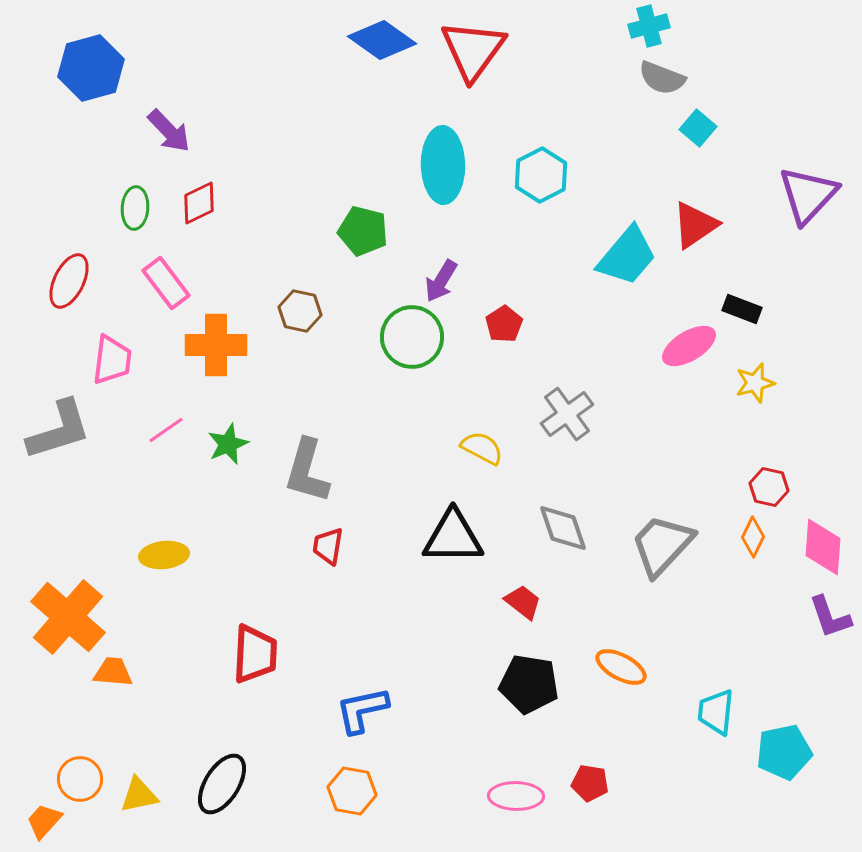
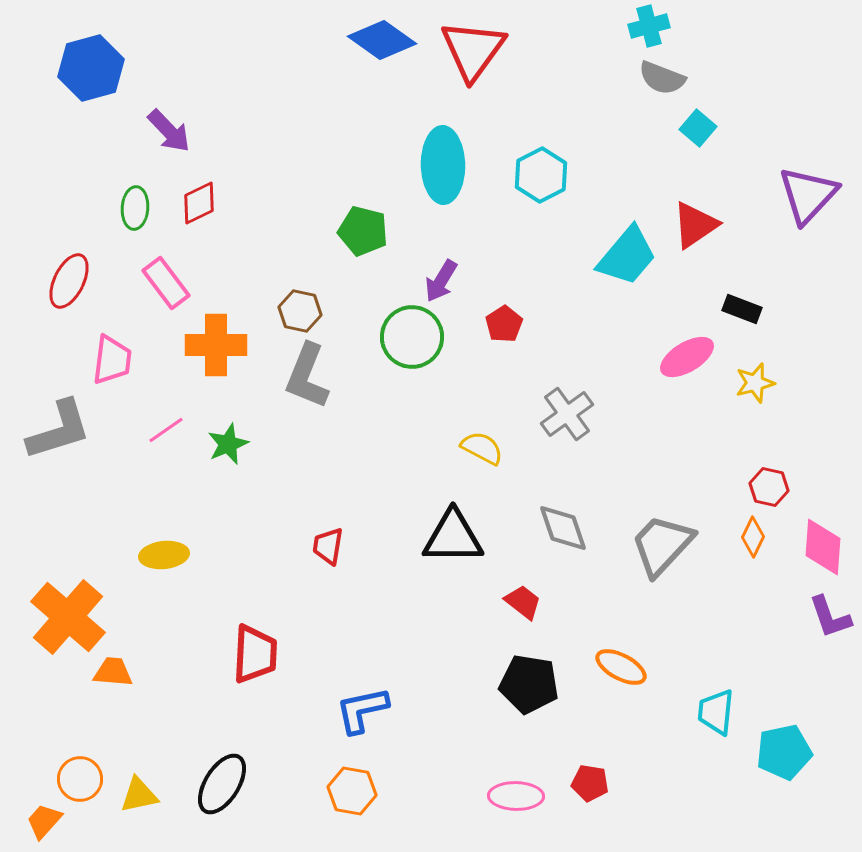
pink ellipse at (689, 346): moved 2 px left, 11 px down
gray L-shape at (307, 471): moved 95 px up; rotated 6 degrees clockwise
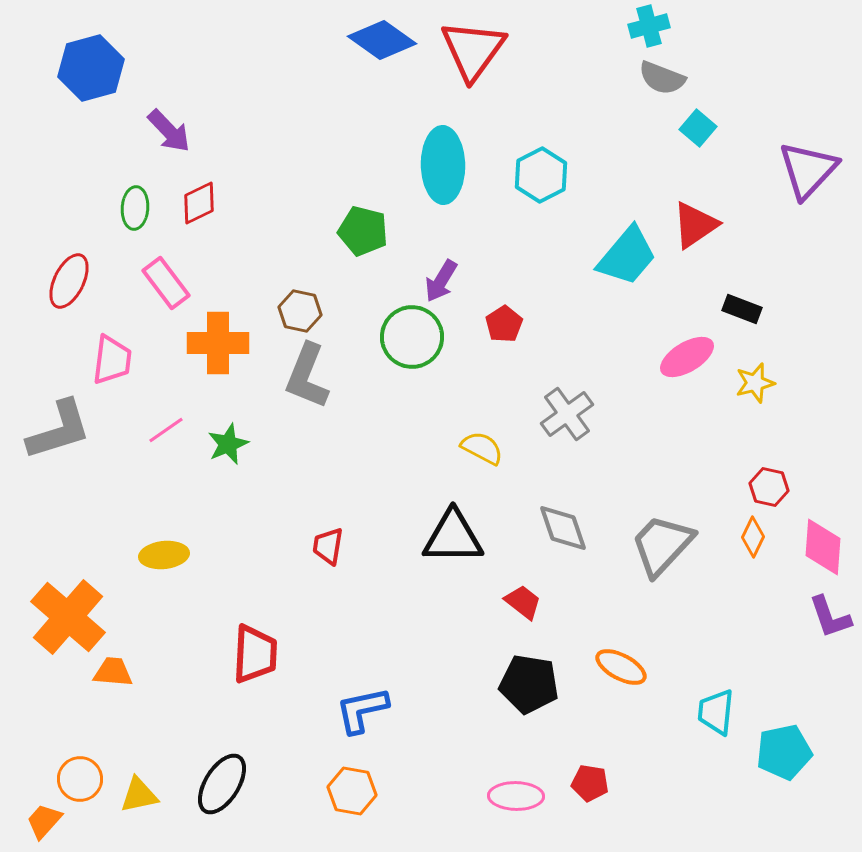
purple triangle at (808, 195): moved 25 px up
orange cross at (216, 345): moved 2 px right, 2 px up
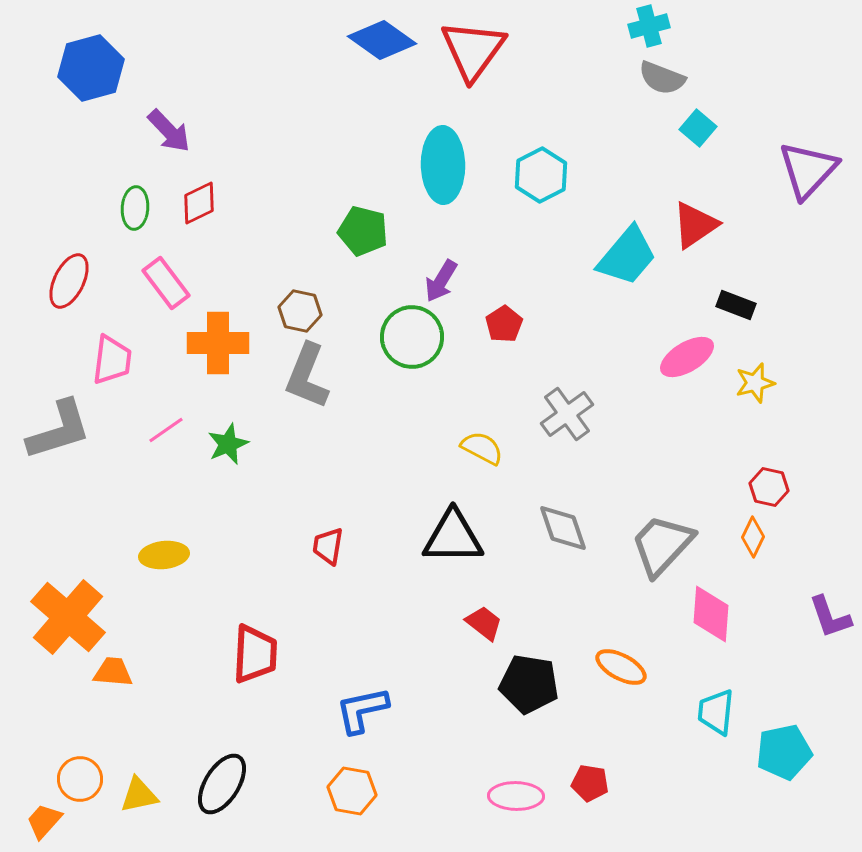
black rectangle at (742, 309): moved 6 px left, 4 px up
pink diamond at (823, 547): moved 112 px left, 67 px down
red trapezoid at (523, 602): moved 39 px left, 21 px down
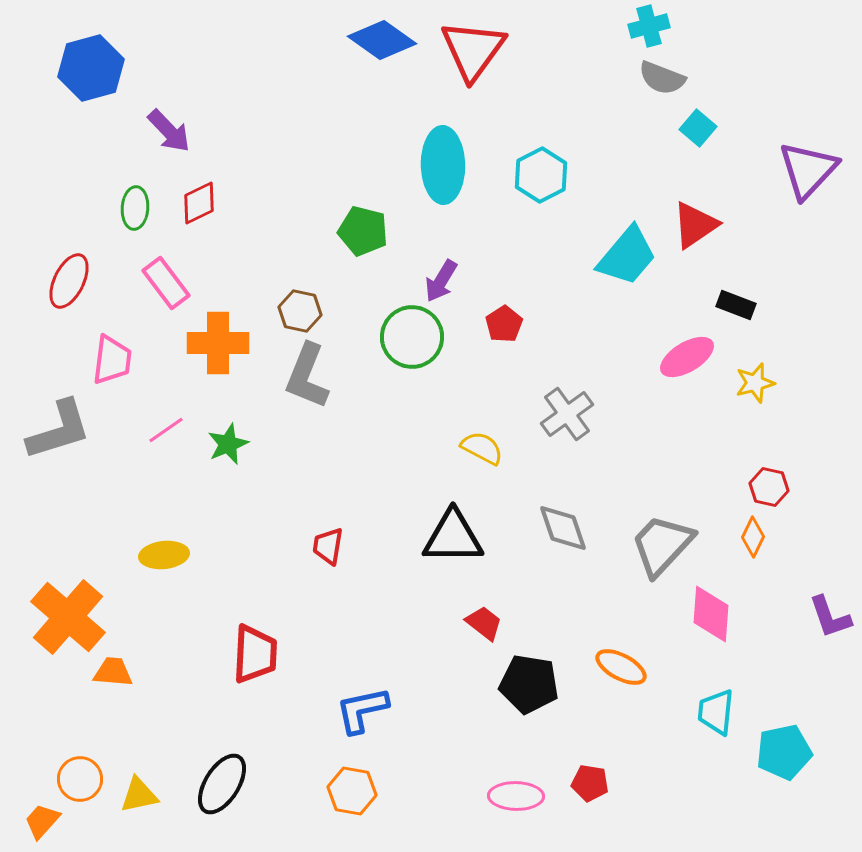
orange trapezoid at (44, 821): moved 2 px left
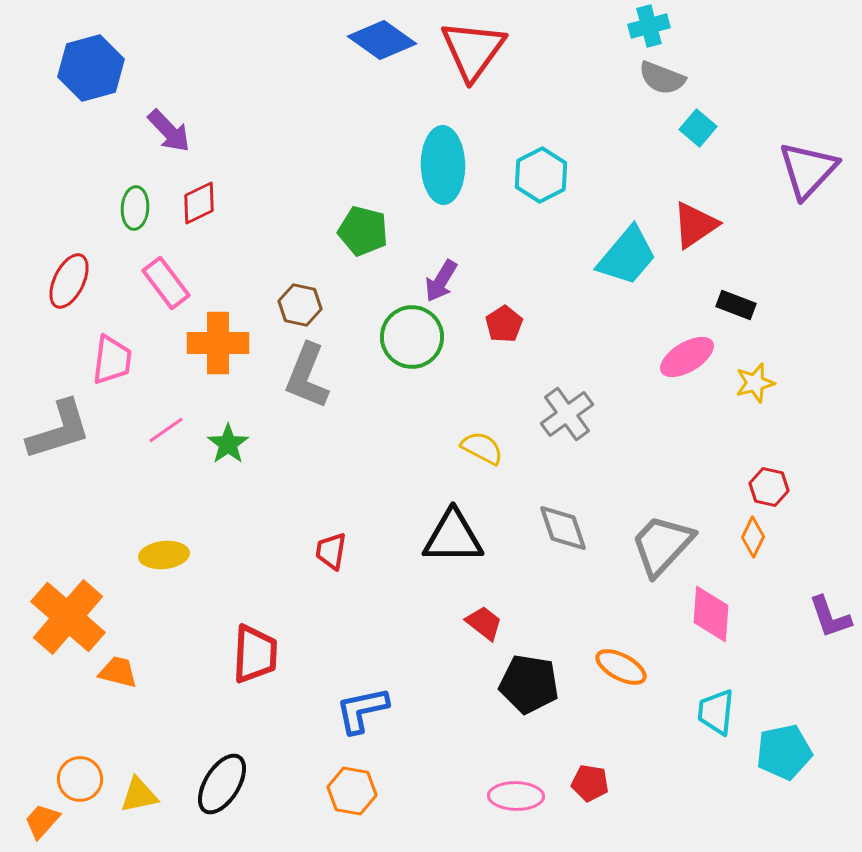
brown hexagon at (300, 311): moved 6 px up
green star at (228, 444): rotated 12 degrees counterclockwise
red trapezoid at (328, 546): moved 3 px right, 5 px down
orange trapezoid at (113, 672): moved 5 px right; rotated 9 degrees clockwise
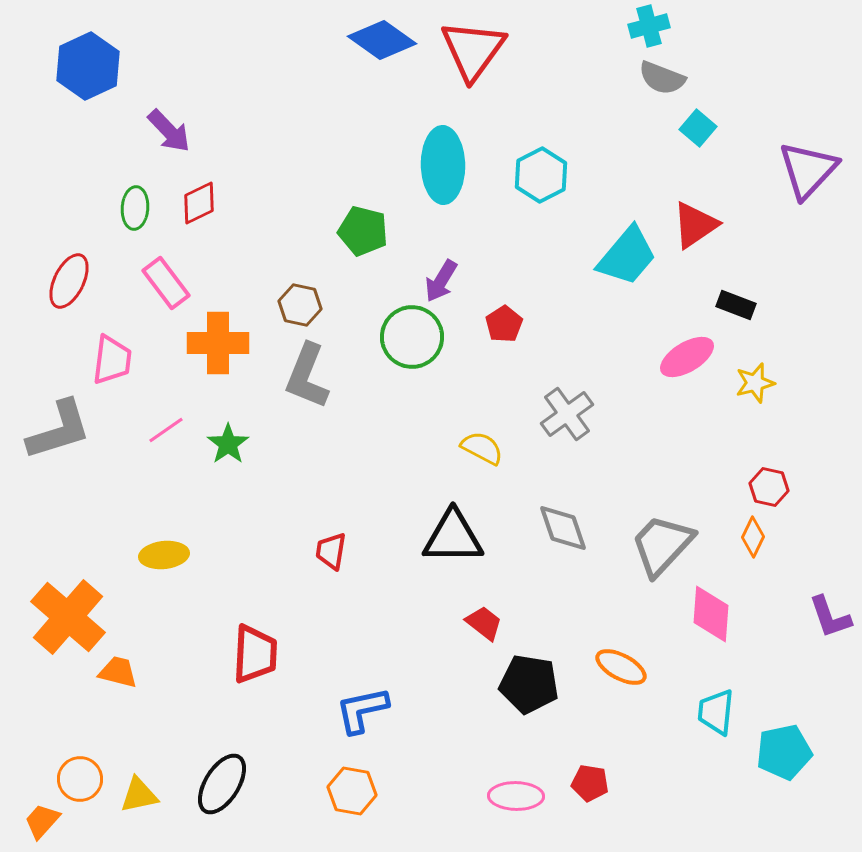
blue hexagon at (91, 68): moved 3 px left, 2 px up; rotated 10 degrees counterclockwise
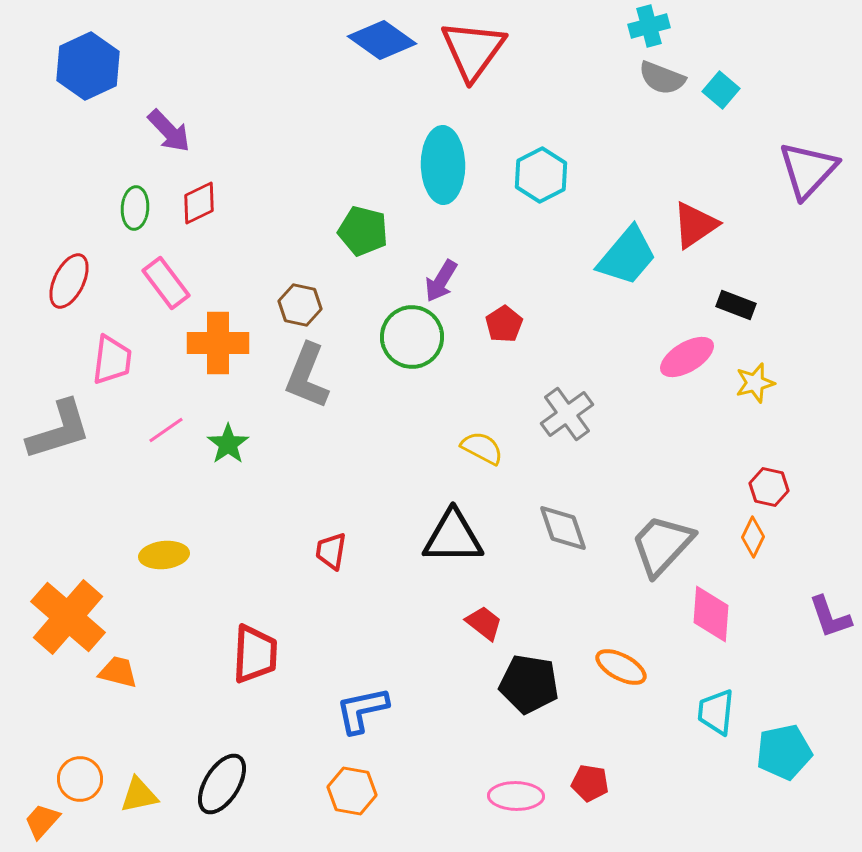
cyan square at (698, 128): moved 23 px right, 38 px up
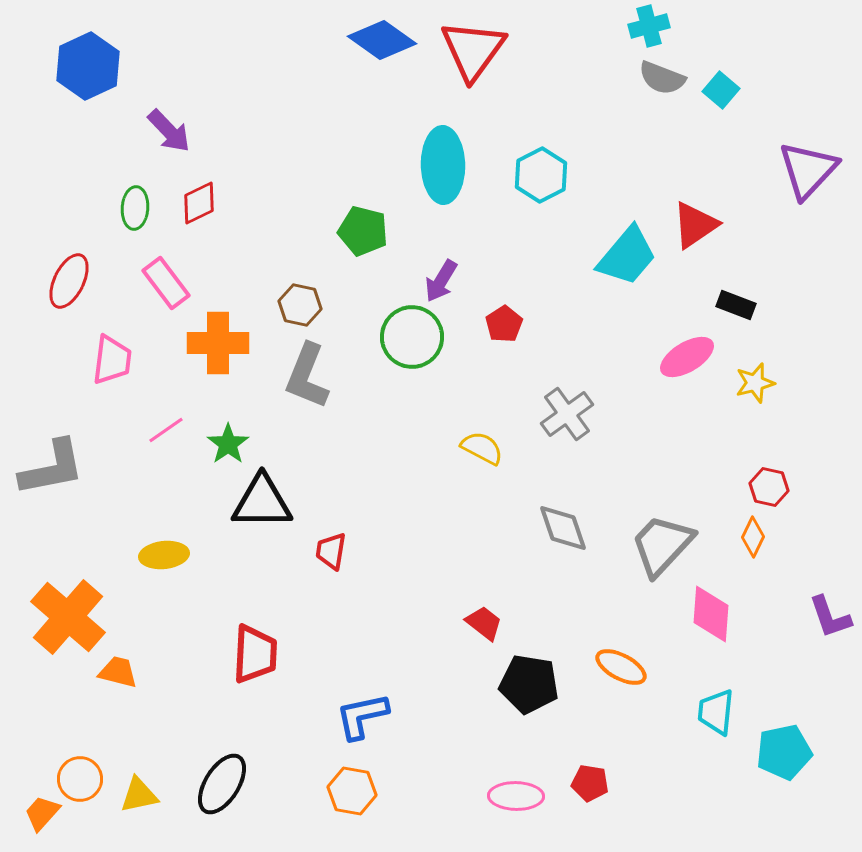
gray L-shape at (59, 430): moved 7 px left, 38 px down; rotated 6 degrees clockwise
black triangle at (453, 537): moved 191 px left, 35 px up
blue L-shape at (362, 710): moved 6 px down
orange trapezoid at (42, 821): moved 8 px up
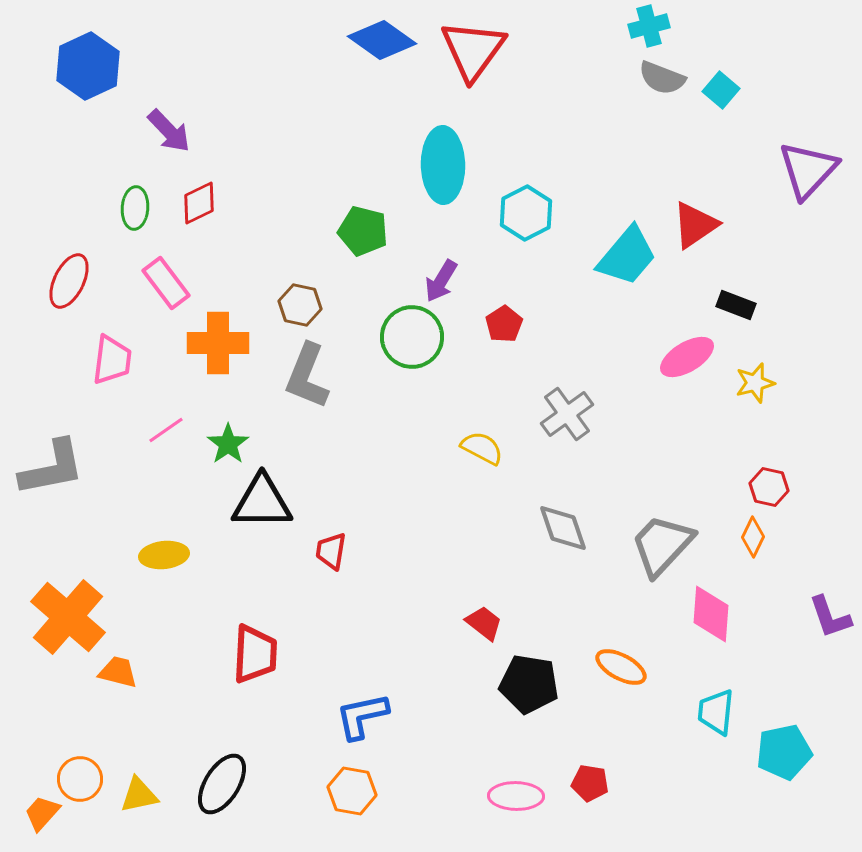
cyan hexagon at (541, 175): moved 15 px left, 38 px down
